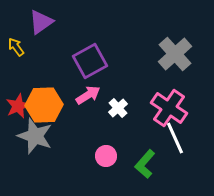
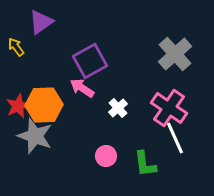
pink arrow: moved 6 px left, 7 px up; rotated 115 degrees counterclockwise
green L-shape: rotated 48 degrees counterclockwise
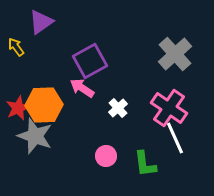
red star: moved 2 px down
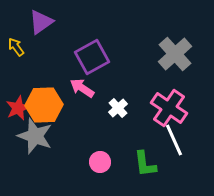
purple square: moved 2 px right, 4 px up
white line: moved 1 px left, 2 px down
pink circle: moved 6 px left, 6 px down
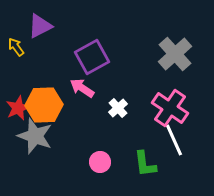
purple triangle: moved 1 px left, 4 px down; rotated 8 degrees clockwise
pink cross: moved 1 px right
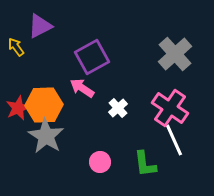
gray star: moved 11 px right; rotated 12 degrees clockwise
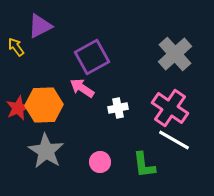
white cross: rotated 30 degrees clockwise
gray star: moved 15 px down
white line: rotated 36 degrees counterclockwise
green L-shape: moved 1 px left, 1 px down
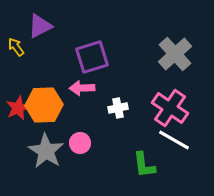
purple square: rotated 12 degrees clockwise
pink arrow: rotated 35 degrees counterclockwise
pink circle: moved 20 px left, 19 px up
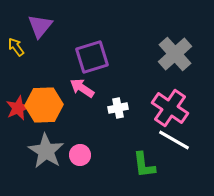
purple triangle: rotated 24 degrees counterclockwise
pink arrow: rotated 35 degrees clockwise
pink circle: moved 12 px down
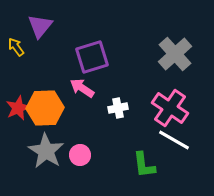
orange hexagon: moved 1 px right, 3 px down
